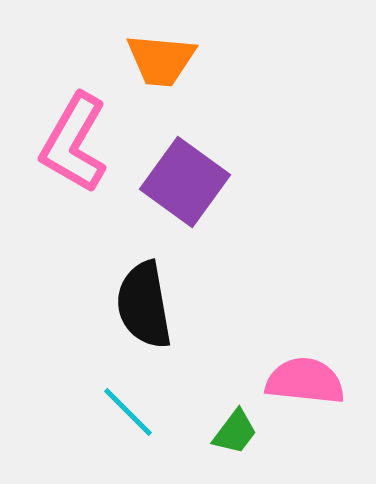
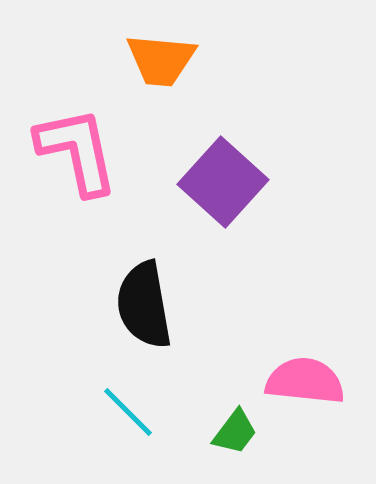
pink L-shape: moved 3 px right, 8 px down; rotated 138 degrees clockwise
purple square: moved 38 px right; rotated 6 degrees clockwise
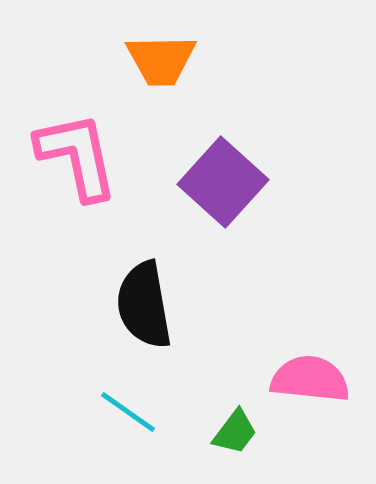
orange trapezoid: rotated 6 degrees counterclockwise
pink L-shape: moved 5 px down
pink semicircle: moved 5 px right, 2 px up
cyan line: rotated 10 degrees counterclockwise
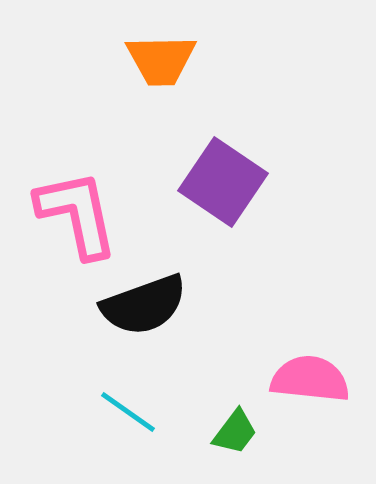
pink L-shape: moved 58 px down
purple square: rotated 8 degrees counterclockwise
black semicircle: rotated 100 degrees counterclockwise
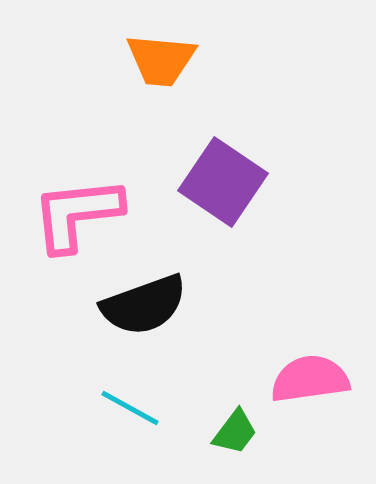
orange trapezoid: rotated 6 degrees clockwise
pink L-shape: rotated 84 degrees counterclockwise
pink semicircle: rotated 14 degrees counterclockwise
cyan line: moved 2 px right, 4 px up; rotated 6 degrees counterclockwise
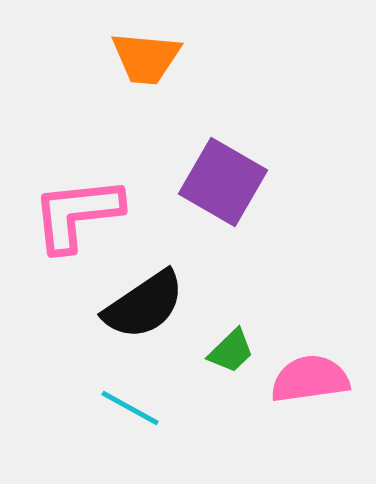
orange trapezoid: moved 15 px left, 2 px up
purple square: rotated 4 degrees counterclockwise
black semicircle: rotated 14 degrees counterclockwise
green trapezoid: moved 4 px left, 81 px up; rotated 9 degrees clockwise
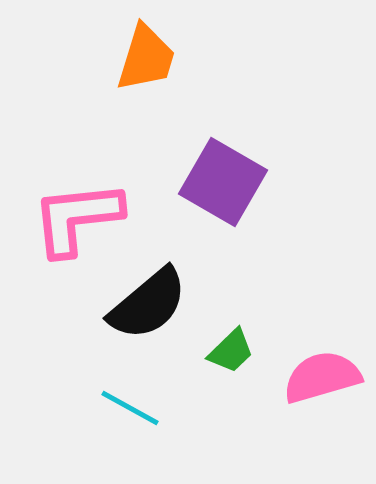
orange trapezoid: rotated 78 degrees counterclockwise
pink L-shape: moved 4 px down
black semicircle: moved 4 px right, 1 px up; rotated 6 degrees counterclockwise
pink semicircle: moved 12 px right, 2 px up; rotated 8 degrees counterclockwise
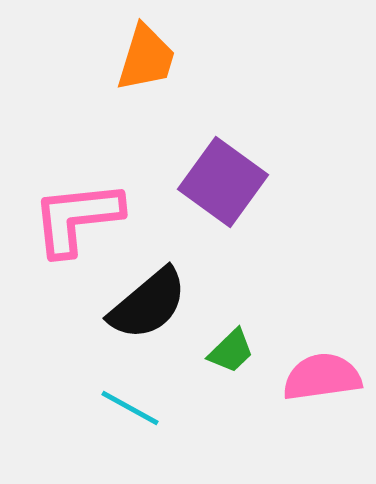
purple square: rotated 6 degrees clockwise
pink semicircle: rotated 8 degrees clockwise
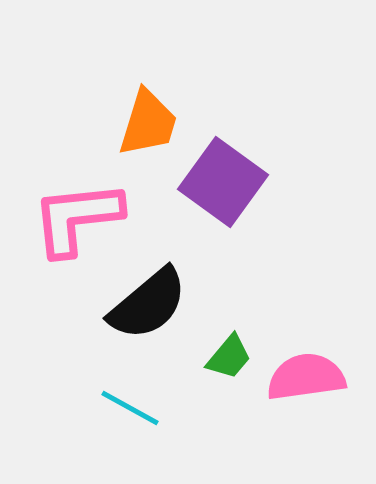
orange trapezoid: moved 2 px right, 65 px down
green trapezoid: moved 2 px left, 6 px down; rotated 6 degrees counterclockwise
pink semicircle: moved 16 px left
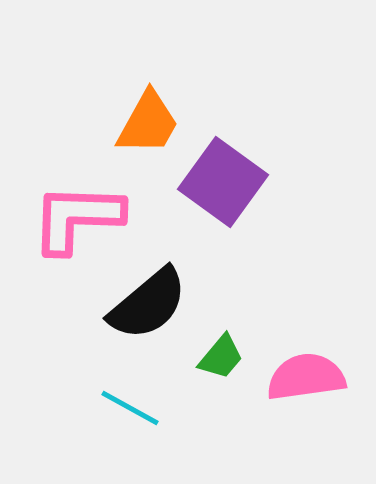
orange trapezoid: rotated 12 degrees clockwise
pink L-shape: rotated 8 degrees clockwise
green trapezoid: moved 8 px left
